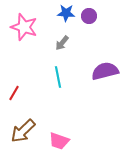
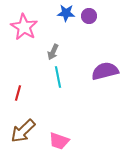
pink star: rotated 12 degrees clockwise
gray arrow: moved 9 px left, 9 px down; rotated 14 degrees counterclockwise
red line: moved 4 px right; rotated 14 degrees counterclockwise
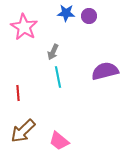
red line: rotated 21 degrees counterclockwise
pink trapezoid: rotated 20 degrees clockwise
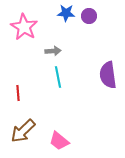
gray arrow: moved 1 px up; rotated 119 degrees counterclockwise
purple semicircle: moved 3 px right, 4 px down; rotated 84 degrees counterclockwise
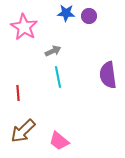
gray arrow: rotated 21 degrees counterclockwise
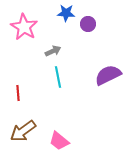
purple circle: moved 1 px left, 8 px down
purple semicircle: rotated 72 degrees clockwise
brown arrow: rotated 8 degrees clockwise
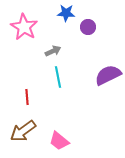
purple circle: moved 3 px down
red line: moved 9 px right, 4 px down
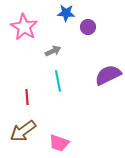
cyan line: moved 4 px down
pink trapezoid: moved 2 px down; rotated 20 degrees counterclockwise
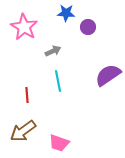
purple semicircle: rotated 8 degrees counterclockwise
red line: moved 2 px up
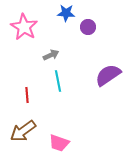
gray arrow: moved 2 px left, 4 px down
